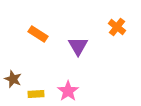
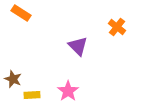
orange rectangle: moved 17 px left, 21 px up
purple triangle: rotated 15 degrees counterclockwise
yellow rectangle: moved 4 px left, 1 px down
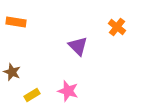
orange rectangle: moved 5 px left, 9 px down; rotated 24 degrees counterclockwise
brown star: moved 1 px left, 7 px up
pink star: rotated 20 degrees counterclockwise
yellow rectangle: rotated 28 degrees counterclockwise
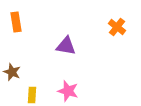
orange rectangle: rotated 72 degrees clockwise
purple triangle: moved 12 px left; rotated 35 degrees counterclockwise
yellow rectangle: rotated 56 degrees counterclockwise
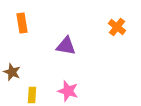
orange rectangle: moved 6 px right, 1 px down
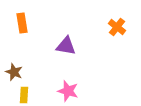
brown star: moved 2 px right
yellow rectangle: moved 8 px left
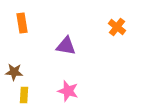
brown star: rotated 18 degrees counterclockwise
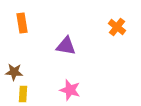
pink star: moved 2 px right, 1 px up
yellow rectangle: moved 1 px left, 1 px up
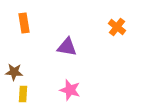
orange rectangle: moved 2 px right
purple triangle: moved 1 px right, 1 px down
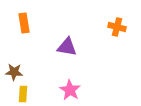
orange cross: rotated 24 degrees counterclockwise
pink star: rotated 15 degrees clockwise
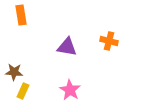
orange rectangle: moved 3 px left, 8 px up
orange cross: moved 8 px left, 14 px down
yellow rectangle: moved 3 px up; rotated 21 degrees clockwise
